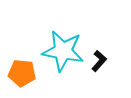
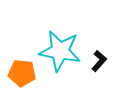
cyan star: moved 3 px left
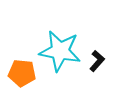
black L-shape: moved 2 px left
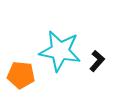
orange pentagon: moved 1 px left, 2 px down
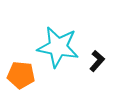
cyan star: moved 2 px left, 4 px up
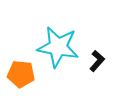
orange pentagon: moved 1 px up
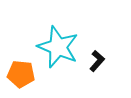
cyan star: rotated 12 degrees clockwise
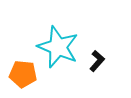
orange pentagon: moved 2 px right
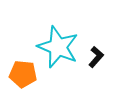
black L-shape: moved 1 px left, 4 px up
